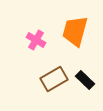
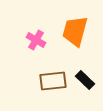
brown rectangle: moved 1 px left, 2 px down; rotated 24 degrees clockwise
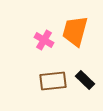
pink cross: moved 8 px right
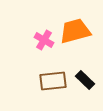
orange trapezoid: rotated 60 degrees clockwise
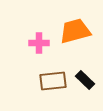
pink cross: moved 5 px left, 3 px down; rotated 30 degrees counterclockwise
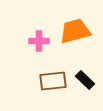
pink cross: moved 2 px up
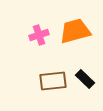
pink cross: moved 6 px up; rotated 18 degrees counterclockwise
black rectangle: moved 1 px up
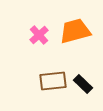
pink cross: rotated 24 degrees counterclockwise
black rectangle: moved 2 px left, 5 px down
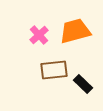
brown rectangle: moved 1 px right, 11 px up
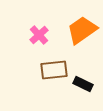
orange trapezoid: moved 7 px right, 1 px up; rotated 20 degrees counterclockwise
black rectangle: rotated 18 degrees counterclockwise
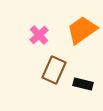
brown rectangle: rotated 60 degrees counterclockwise
black rectangle: rotated 12 degrees counterclockwise
